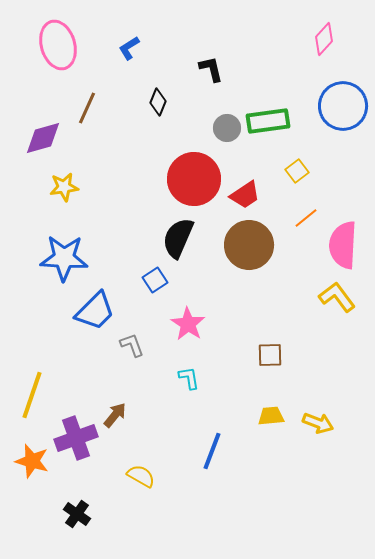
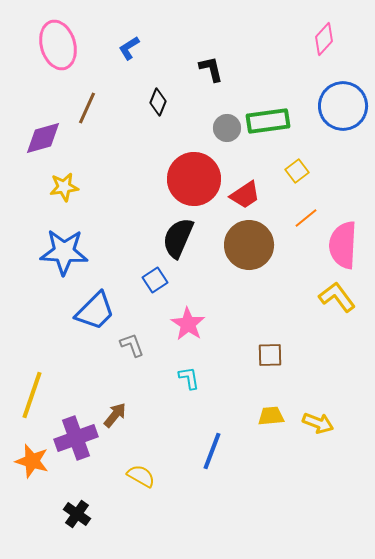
blue star: moved 6 px up
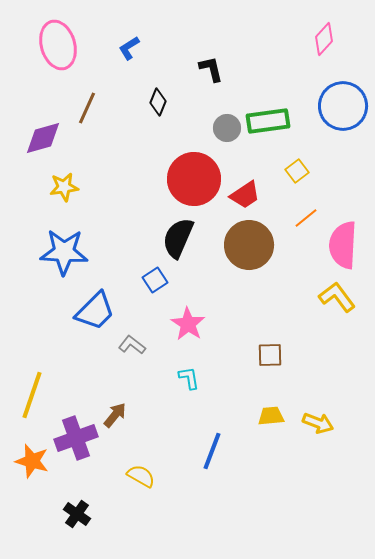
gray L-shape: rotated 32 degrees counterclockwise
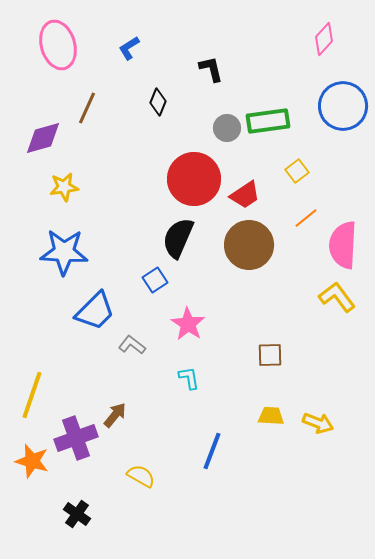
yellow trapezoid: rotated 8 degrees clockwise
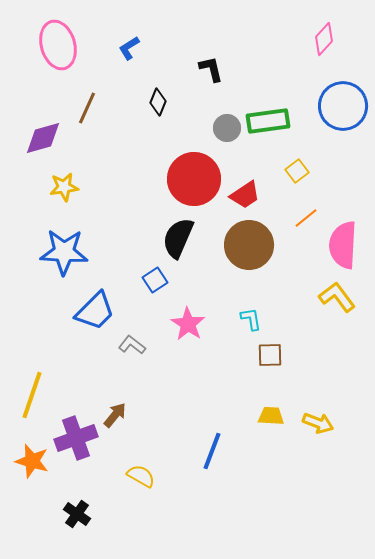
cyan L-shape: moved 62 px right, 59 px up
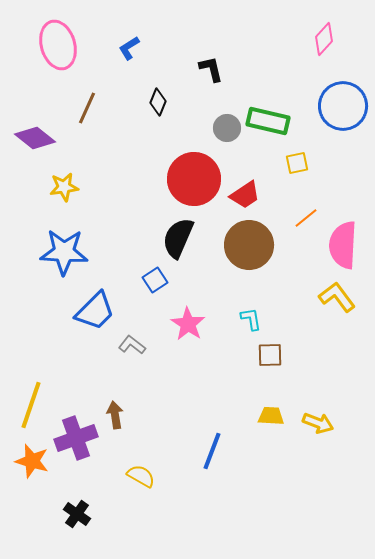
green rectangle: rotated 21 degrees clockwise
purple diamond: moved 8 px left; rotated 54 degrees clockwise
yellow square: moved 8 px up; rotated 25 degrees clockwise
yellow line: moved 1 px left, 10 px down
brown arrow: rotated 48 degrees counterclockwise
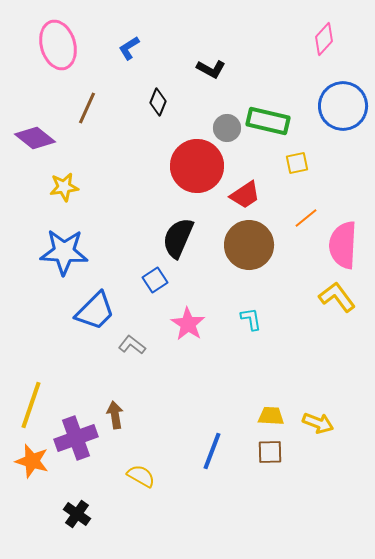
black L-shape: rotated 132 degrees clockwise
red circle: moved 3 px right, 13 px up
brown square: moved 97 px down
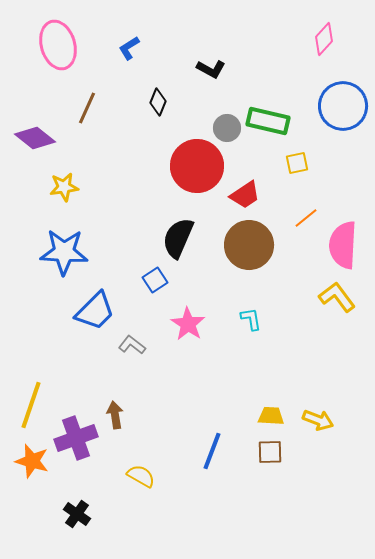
yellow arrow: moved 3 px up
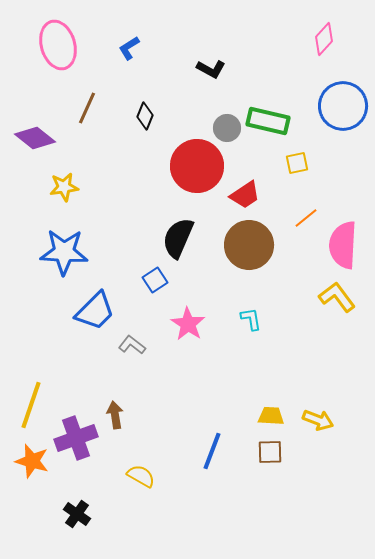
black diamond: moved 13 px left, 14 px down
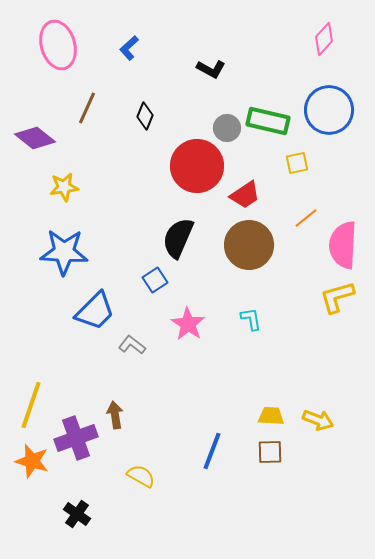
blue L-shape: rotated 10 degrees counterclockwise
blue circle: moved 14 px left, 4 px down
yellow L-shape: rotated 69 degrees counterclockwise
